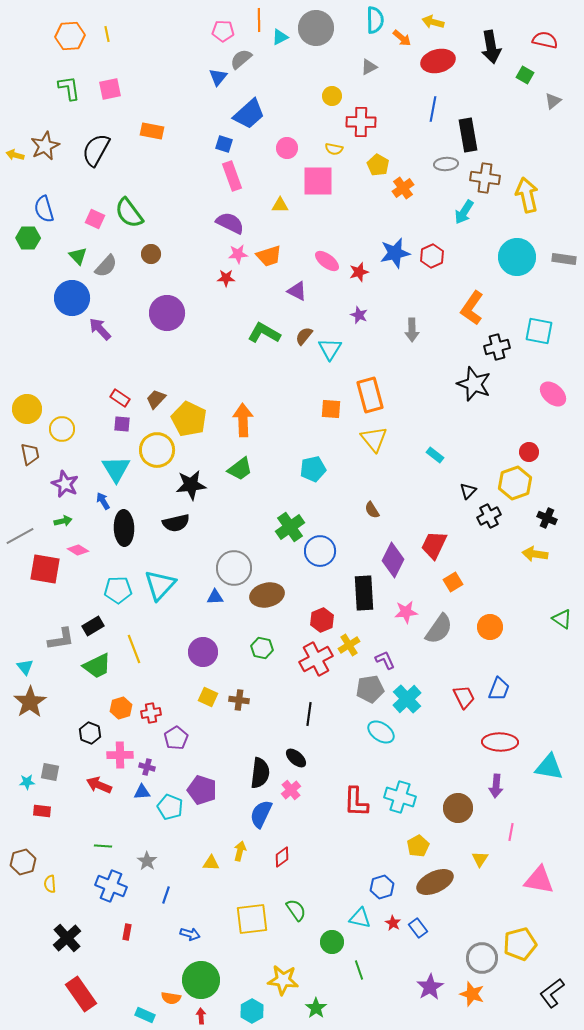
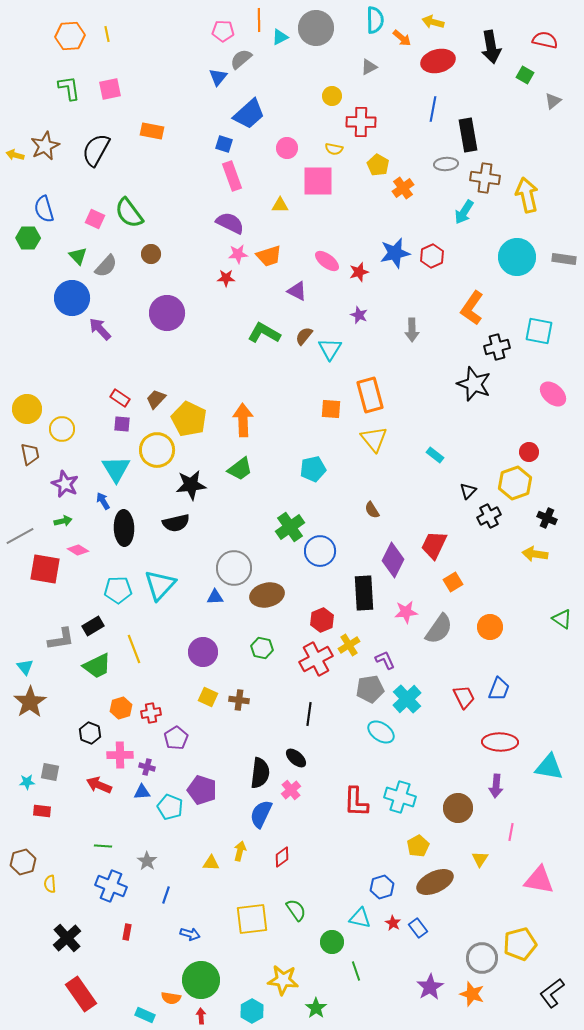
green line at (359, 970): moved 3 px left, 1 px down
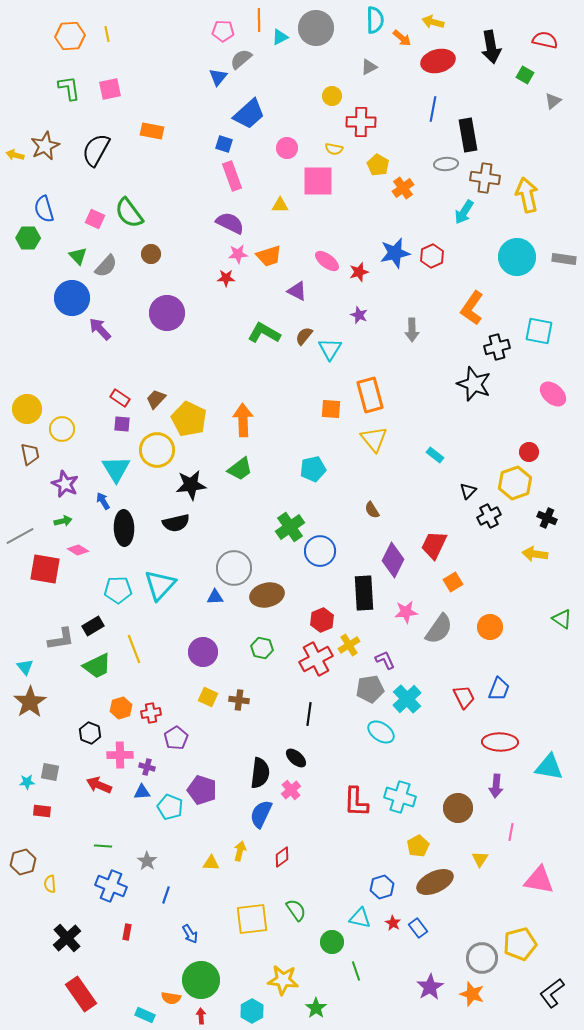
blue arrow at (190, 934): rotated 42 degrees clockwise
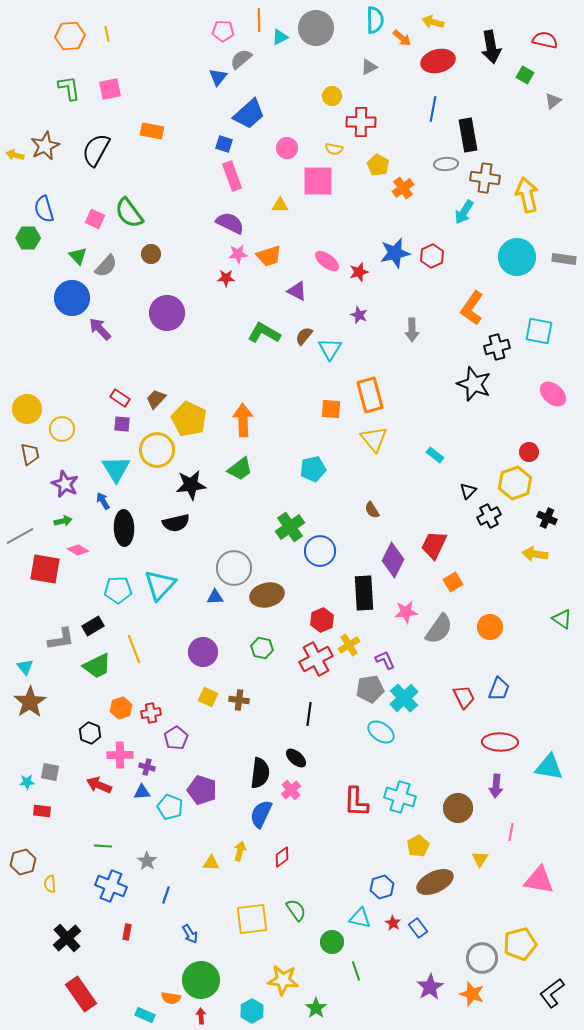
cyan cross at (407, 699): moved 3 px left, 1 px up
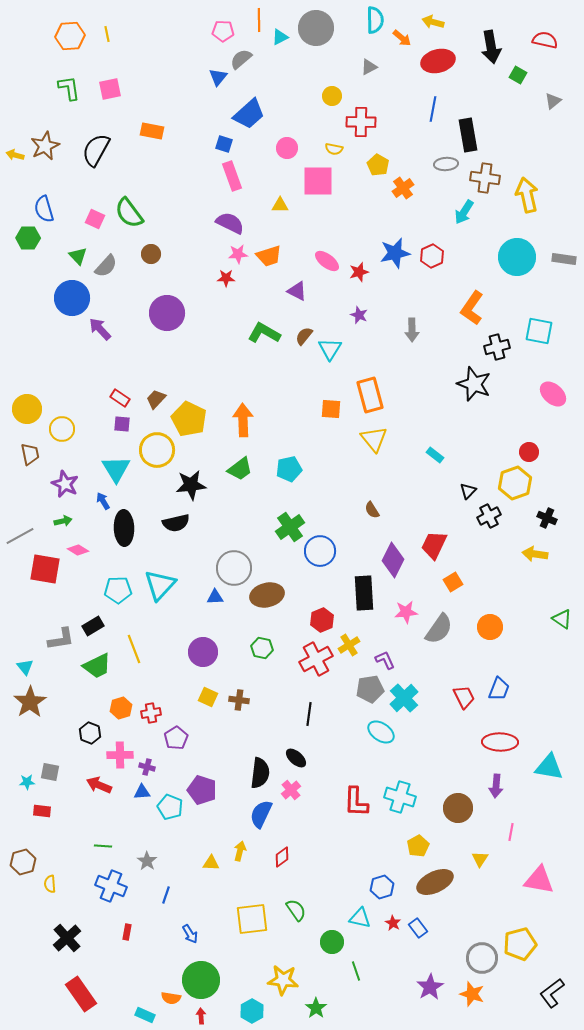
green square at (525, 75): moved 7 px left
cyan pentagon at (313, 469): moved 24 px left
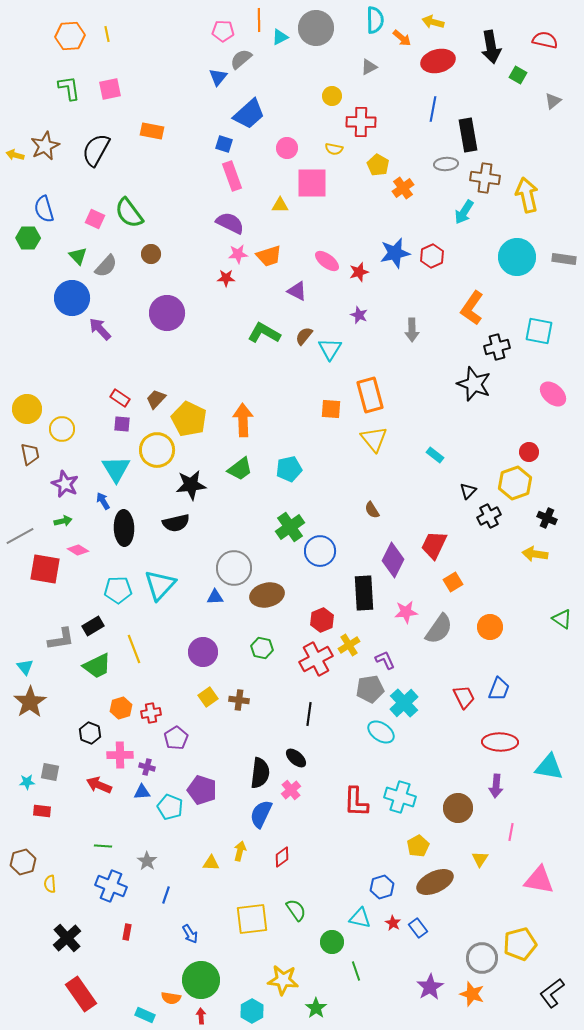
pink square at (318, 181): moved 6 px left, 2 px down
yellow square at (208, 697): rotated 30 degrees clockwise
cyan cross at (404, 698): moved 5 px down
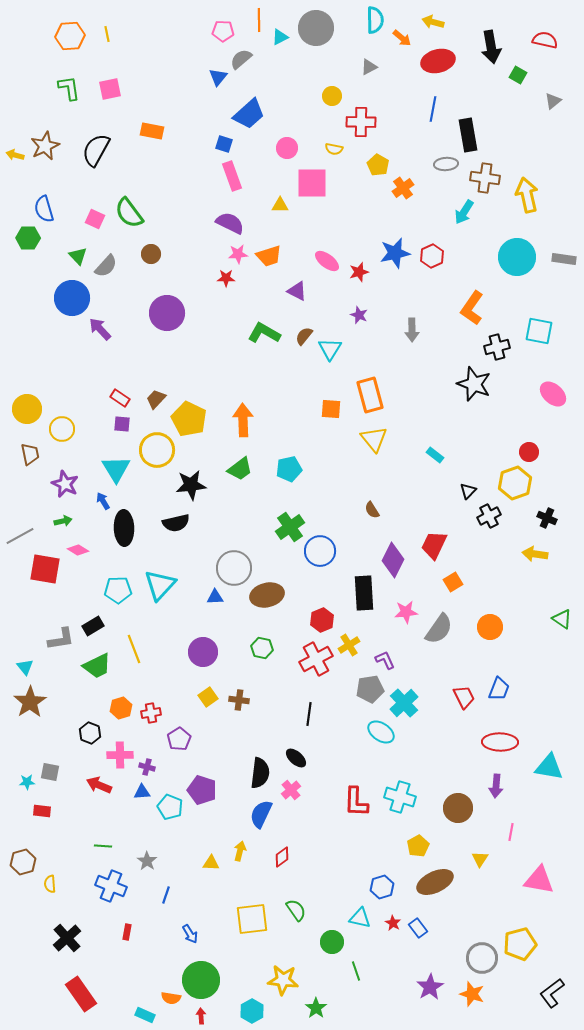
purple pentagon at (176, 738): moved 3 px right, 1 px down
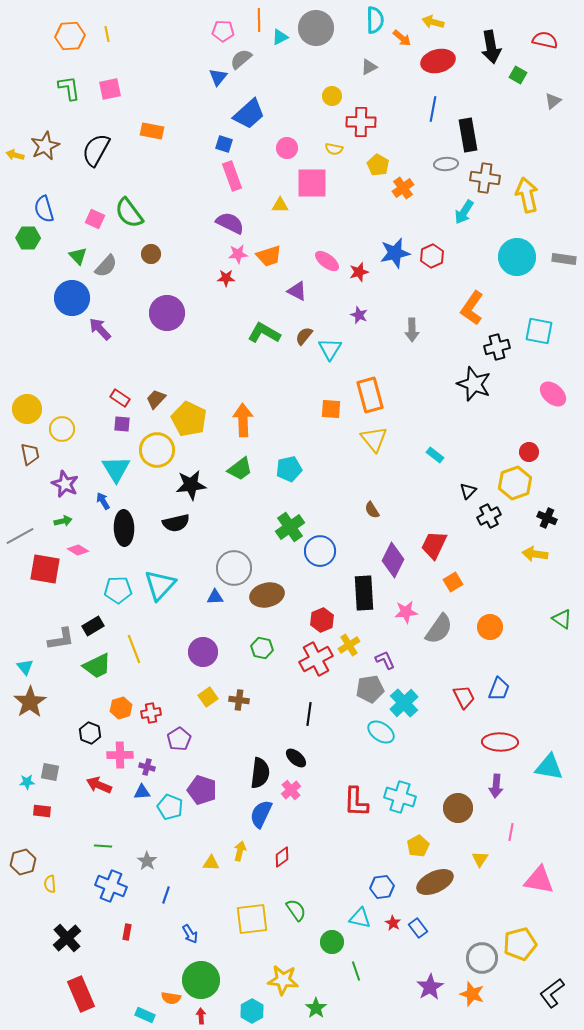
blue hexagon at (382, 887): rotated 10 degrees clockwise
red rectangle at (81, 994): rotated 12 degrees clockwise
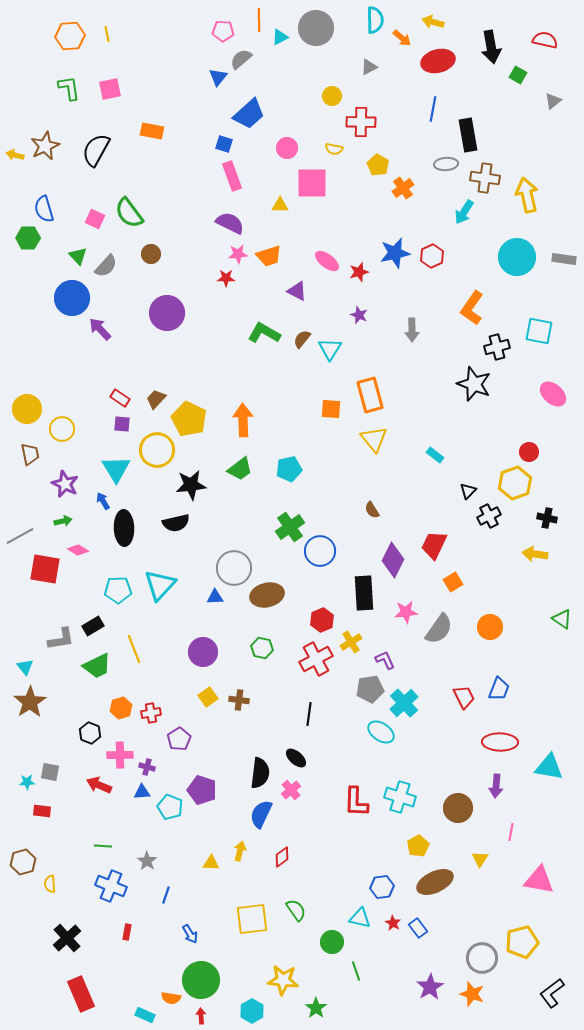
brown semicircle at (304, 336): moved 2 px left, 3 px down
black cross at (547, 518): rotated 12 degrees counterclockwise
yellow cross at (349, 645): moved 2 px right, 3 px up
yellow pentagon at (520, 944): moved 2 px right, 2 px up
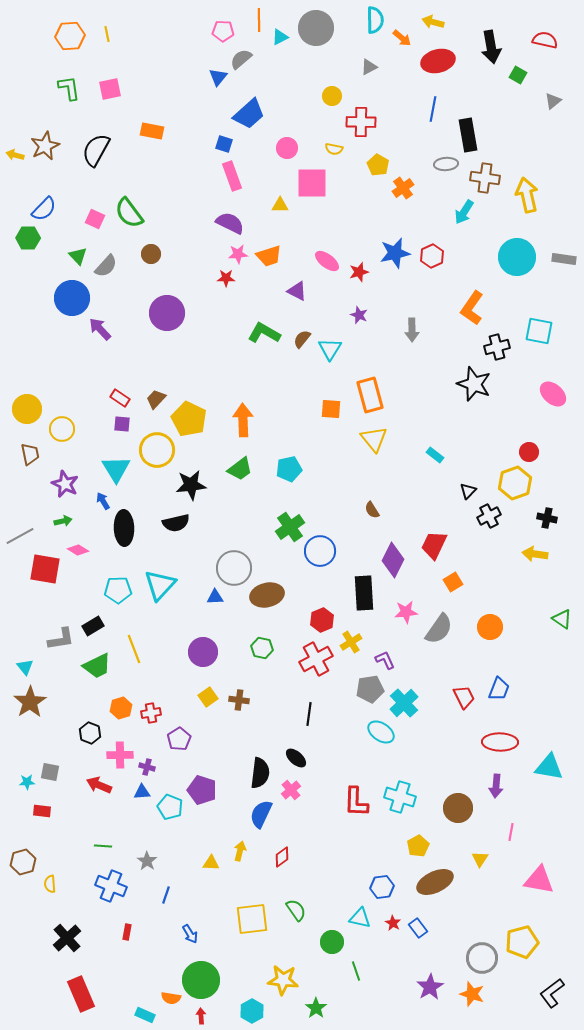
blue semicircle at (44, 209): rotated 120 degrees counterclockwise
